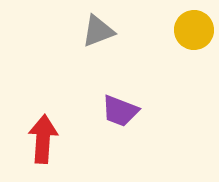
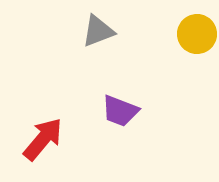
yellow circle: moved 3 px right, 4 px down
red arrow: rotated 36 degrees clockwise
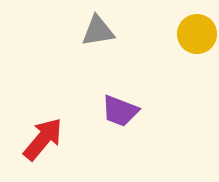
gray triangle: rotated 12 degrees clockwise
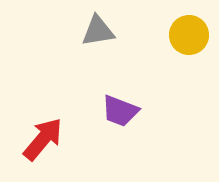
yellow circle: moved 8 px left, 1 px down
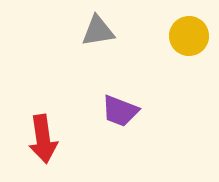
yellow circle: moved 1 px down
red arrow: rotated 132 degrees clockwise
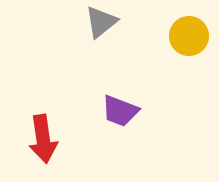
gray triangle: moved 3 px right, 9 px up; rotated 30 degrees counterclockwise
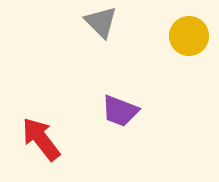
gray triangle: rotated 36 degrees counterclockwise
red arrow: moved 2 px left; rotated 150 degrees clockwise
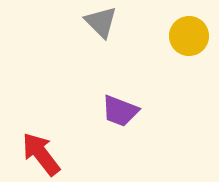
red arrow: moved 15 px down
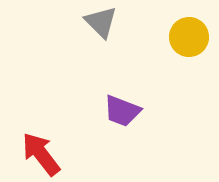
yellow circle: moved 1 px down
purple trapezoid: moved 2 px right
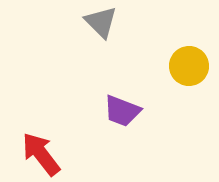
yellow circle: moved 29 px down
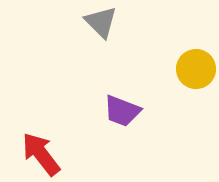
yellow circle: moved 7 px right, 3 px down
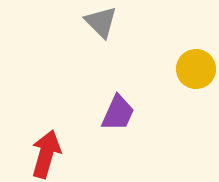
purple trapezoid: moved 4 px left, 2 px down; rotated 87 degrees counterclockwise
red arrow: moved 5 px right; rotated 54 degrees clockwise
